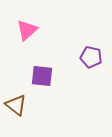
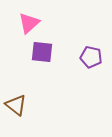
pink triangle: moved 2 px right, 7 px up
purple square: moved 24 px up
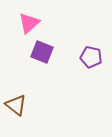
purple square: rotated 15 degrees clockwise
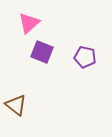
purple pentagon: moved 6 px left
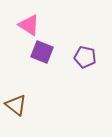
pink triangle: moved 2 px down; rotated 45 degrees counterclockwise
